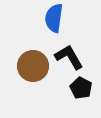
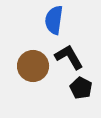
blue semicircle: moved 2 px down
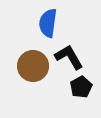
blue semicircle: moved 6 px left, 3 px down
black pentagon: moved 1 px up; rotated 15 degrees clockwise
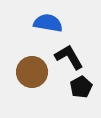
blue semicircle: rotated 92 degrees clockwise
brown circle: moved 1 px left, 6 px down
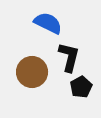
blue semicircle: rotated 16 degrees clockwise
black L-shape: rotated 44 degrees clockwise
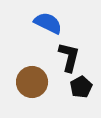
brown circle: moved 10 px down
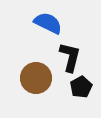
black L-shape: moved 1 px right
brown circle: moved 4 px right, 4 px up
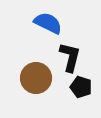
black pentagon: rotated 25 degrees counterclockwise
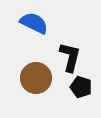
blue semicircle: moved 14 px left
